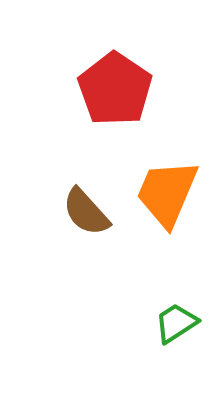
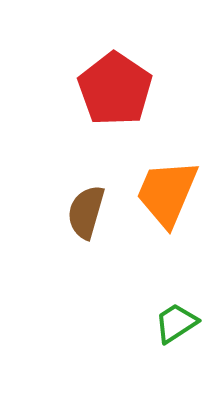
brown semicircle: rotated 58 degrees clockwise
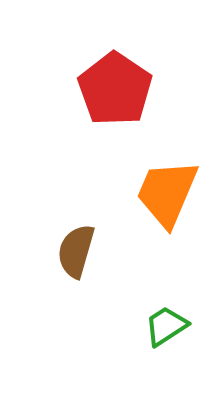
brown semicircle: moved 10 px left, 39 px down
green trapezoid: moved 10 px left, 3 px down
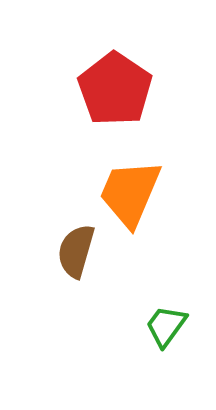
orange trapezoid: moved 37 px left
green trapezoid: rotated 21 degrees counterclockwise
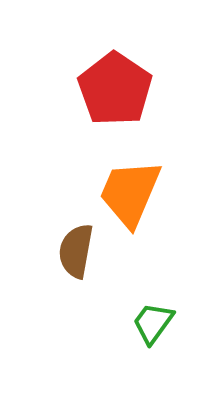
brown semicircle: rotated 6 degrees counterclockwise
green trapezoid: moved 13 px left, 3 px up
